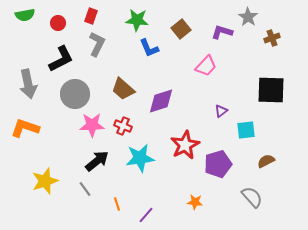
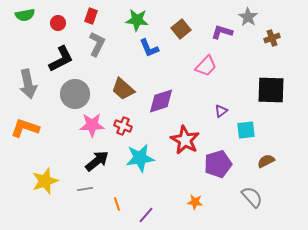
red star: moved 5 px up; rotated 16 degrees counterclockwise
gray line: rotated 63 degrees counterclockwise
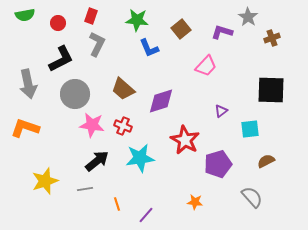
pink star: rotated 10 degrees clockwise
cyan square: moved 4 px right, 1 px up
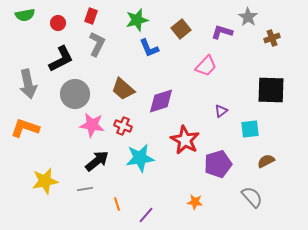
green star: rotated 20 degrees counterclockwise
yellow star: rotated 8 degrees clockwise
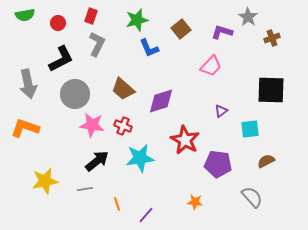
pink trapezoid: moved 5 px right
purple pentagon: rotated 24 degrees clockwise
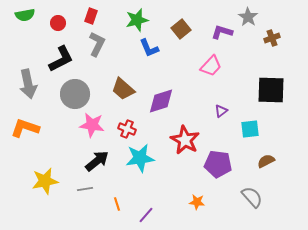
red cross: moved 4 px right, 3 px down
orange star: moved 2 px right
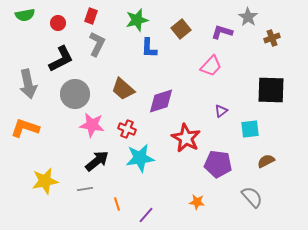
blue L-shape: rotated 25 degrees clockwise
red star: moved 1 px right, 2 px up
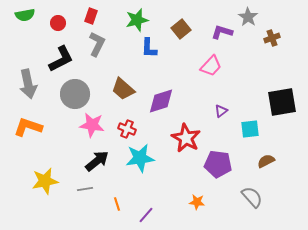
black square: moved 11 px right, 12 px down; rotated 12 degrees counterclockwise
orange L-shape: moved 3 px right, 1 px up
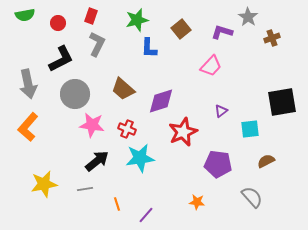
orange L-shape: rotated 68 degrees counterclockwise
red star: moved 3 px left, 6 px up; rotated 20 degrees clockwise
yellow star: moved 1 px left, 3 px down
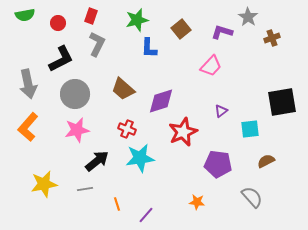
pink star: moved 15 px left, 5 px down; rotated 20 degrees counterclockwise
